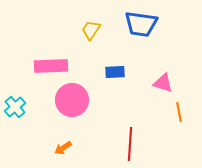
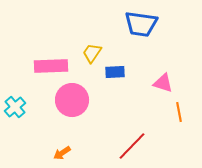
yellow trapezoid: moved 1 px right, 23 px down
red line: moved 2 px right, 2 px down; rotated 40 degrees clockwise
orange arrow: moved 1 px left, 5 px down
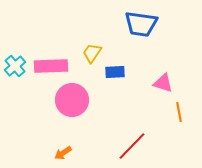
cyan cross: moved 41 px up
orange arrow: moved 1 px right
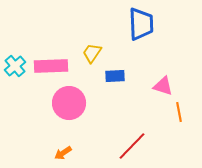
blue trapezoid: rotated 100 degrees counterclockwise
blue rectangle: moved 4 px down
pink triangle: moved 3 px down
pink circle: moved 3 px left, 3 px down
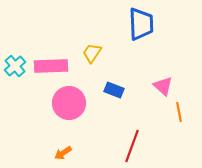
blue rectangle: moved 1 px left, 14 px down; rotated 24 degrees clockwise
pink triangle: rotated 25 degrees clockwise
red line: rotated 24 degrees counterclockwise
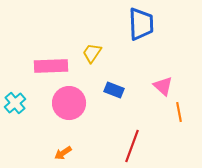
cyan cross: moved 37 px down
